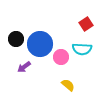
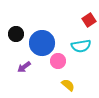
red square: moved 3 px right, 4 px up
black circle: moved 5 px up
blue circle: moved 2 px right, 1 px up
cyan semicircle: moved 1 px left, 3 px up; rotated 12 degrees counterclockwise
pink circle: moved 3 px left, 4 px down
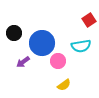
black circle: moved 2 px left, 1 px up
purple arrow: moved 1 px left, 5 px up
yellow semicircle: moved 4 px left; rotated 104 degrees clockwise
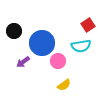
red square: moved 1 px left, 5 px down
black circle: moved 2 px up
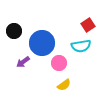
pink circle: moved 1 px right, 2 px down
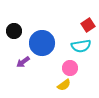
pink circle: moved 11 px right, 5 px down
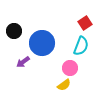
red square: moved 3 px left, 2 px up
cyan semicircle: rotated 60 degrees counterclockwise
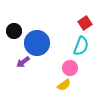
blue circle: moved 5 px left
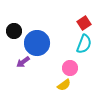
red square: moved 1 px left
cyan semicircle: moved 3 px right, 2 px up
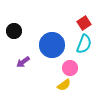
blue circle: moved 15 px right, 2 px down
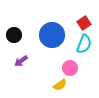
black circle: moved 4 px down
blue circle: moved 10 px up
purple arrow: moved 2 px left, 1 px up
yellow semicircle: moved 4 px left
